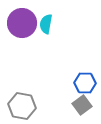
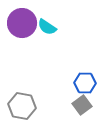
cyan semicircle: moved 1 px right, 3 px down; rotated 66 degrees counterclockwise
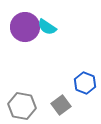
purple circle: moved 3 px right, 4 px down
blue hexagon: rotated 20 degrees clockwise
gray square: moved 21 px left
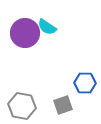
purple circle: moved 6 px down
blue hexagon: rotated 20 degrees counterclockwise
gray square: moved 2 px right; rotated 18 degrees clockwise
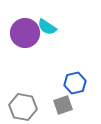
blue hexagon: moved 10 px left; rotated 15 degrees counterclockwise
gray hexagon: moved 1 px right, 1 px down
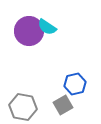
purple circle: moved 4 px right, 2 px up
blue hexagon: moved 1 px down
gray square: rotated 12 degrees counterclockwise
